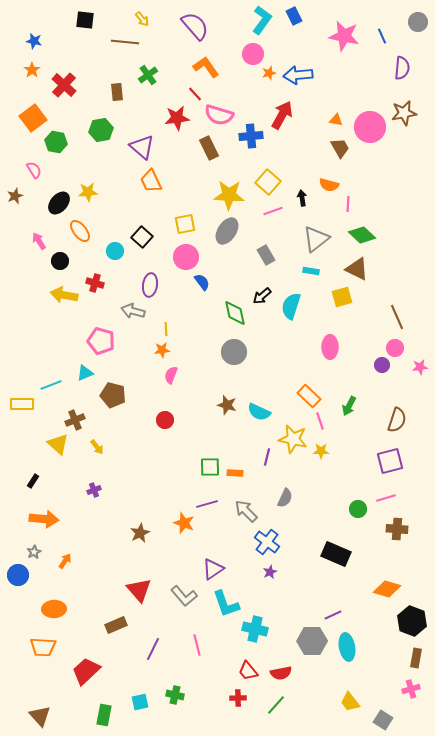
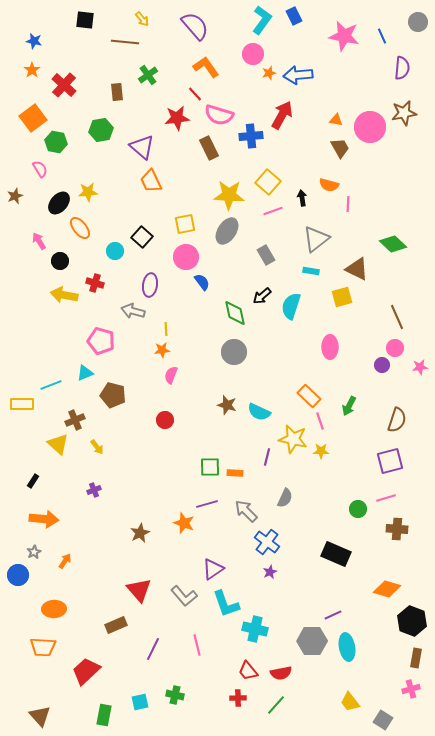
pink semicircle at (34, 170): moved 6 px right, 1 px up
orange ellipse at (80, 231): moved 3 px up
green diamond at (362, 235): moved 31 px right, 9 px down
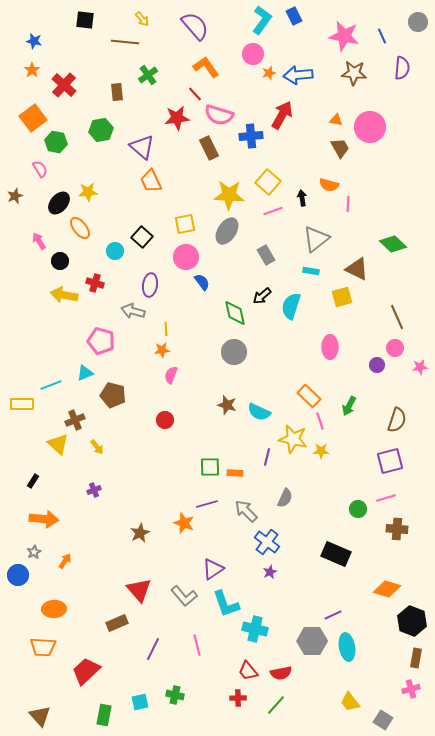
brown star at (404, 113): moved 50 px left, 40 px up; rotated 15 degrees clockwise
purple circle at (382, 365): moved 5 px left
brown rectangle at (116, 625): moved 1 px right, 2 px up
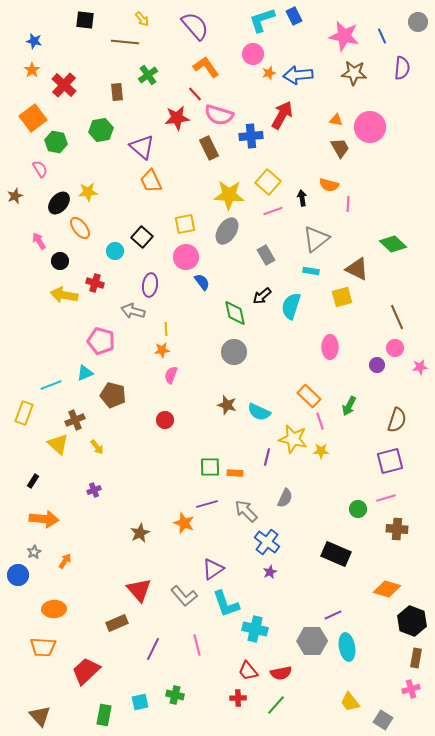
cyan L-shape at (262, 20): rotated 144 degrees counterclockwise
yellow rectangle at (22, 404): moved 2 px right, 9 px down; rotated 70 degrees counterclockwise
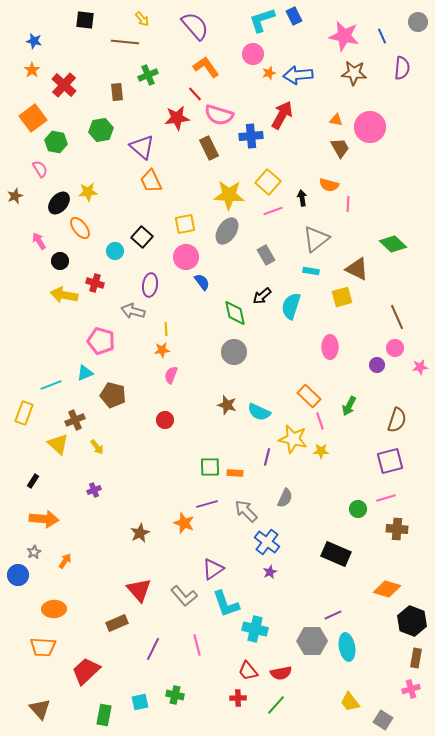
green cross at (148, 75): rotated 12 degrees clockwise
brown triangle at (40, 716): moved 7 px up
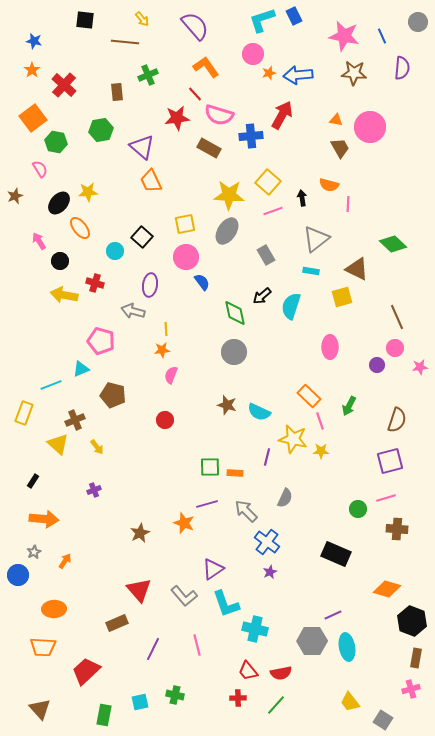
brown rectangle at (209, 148): rotated 35 degrees counterclockwise
cyan triangle at (85, 373): moved 4 px left, 4 px up
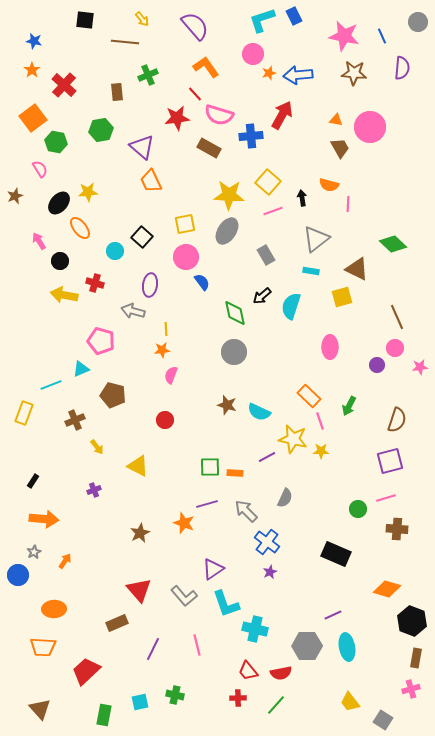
yellow triangle at (58, 444): moved 80 px right, 22 px down; rotated 15 degrees counterclockwise
purple line at (267, 457): rotated 48 degrees clockwise
gray hexagon at (312, 641): moved 5 px left, 5 px down
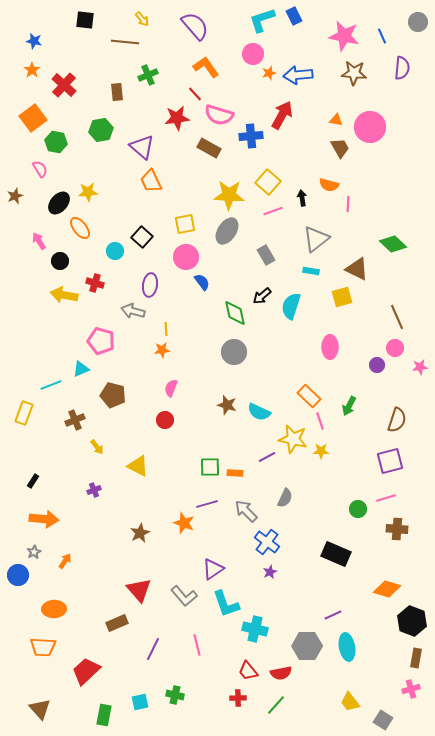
pink semicircle at (171, 375): moved 13 px down
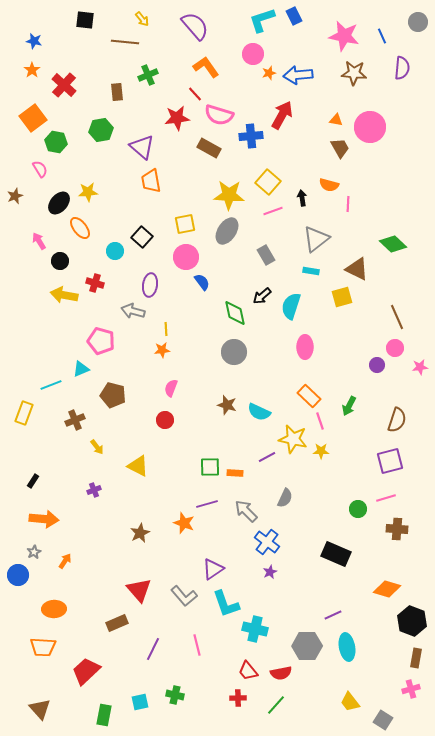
orange trapezoid at (151, 181): rotated 15 degrees clockwise
pink ellipse at (330, 347): moved 25 px left
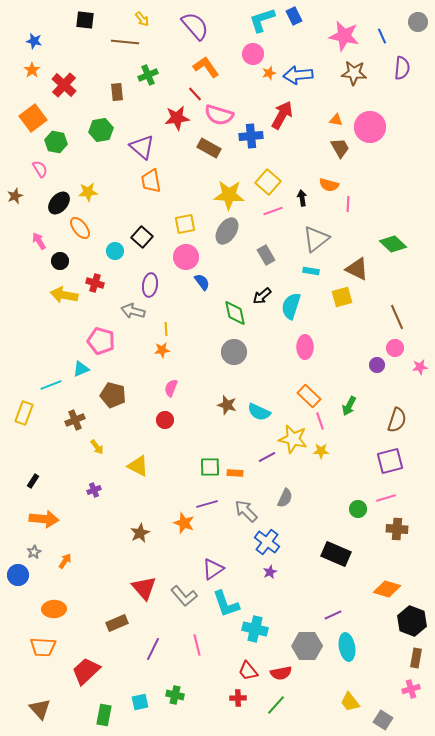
red triangle at (139, 590): moved 5 px right, 2 px up
